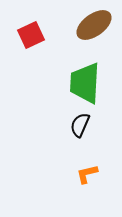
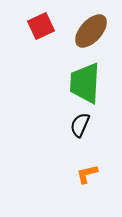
brown ellipse: moved 3 px left, 6 px down; rotated 12 degrees counterclockwise
red square: moved 10 px right, 9 px up
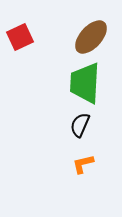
red square: moved 21 px left, 11 px down
brown ellipse: moved 6 px down
orange L-shape: moved 4 px left, 10 px up
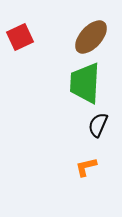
black semicircle: moved 18 px right
orange L-shape: moved 3 px right, 3 px down
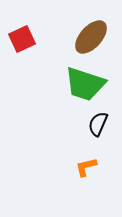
red square: moved 2 px right, 2 px down
green trapezoid: moved 1 px down; rotated 75 degrees counterclockwise
black semicircle: moved 1 px up
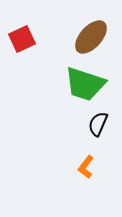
orange L-shape: rotated 40 degrees counterclockwise
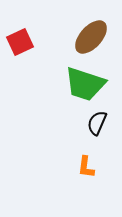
red square: moved 2 px left, 3 px down
black semicircle: moved 1 px left, 1 px up
orange L-shape: rotated 30 degrees counterclockwise
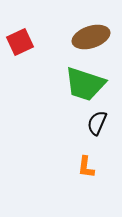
brown ellipse: rotated 30 degrees clockwise
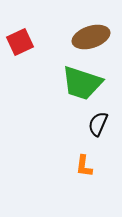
green trapezoid: moved 3 px left, 1 px up
black semicircle: moved 1 px right, 1 px down
orange L-shape: moved 2 px left, 1 px up
